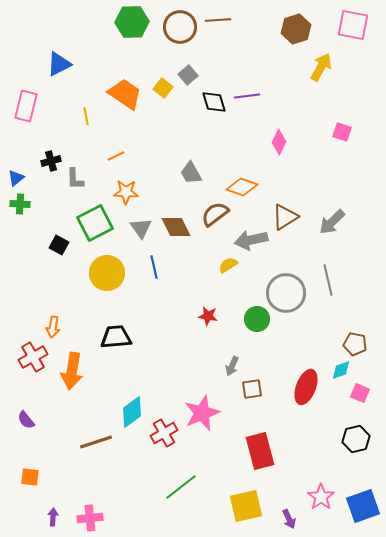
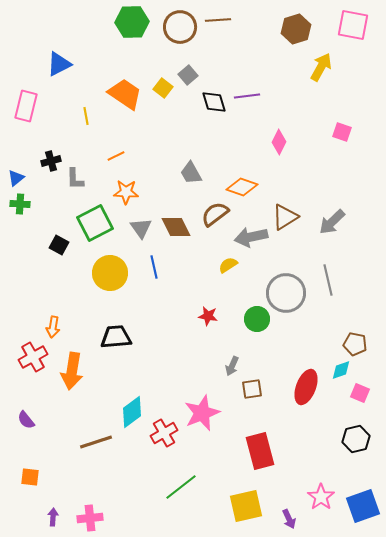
gray arrow at (251, 240): moved 3 px up
yellow circle at (107, 273): moved 3 px right
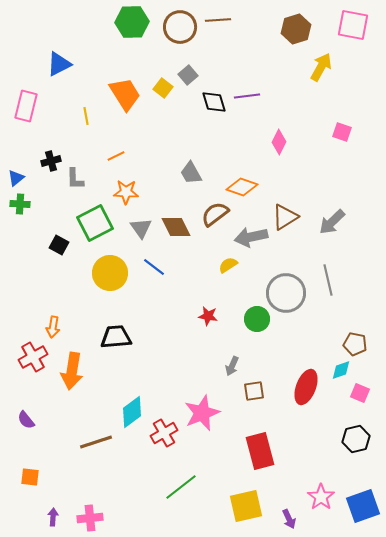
orange trapezoid at (125, 94): rotated 24 degrees clockwise
blue line at (154, 267): rotated 40 degrees counterclockwise
brown square at (252, 389): moved 2 px right, 2 px down
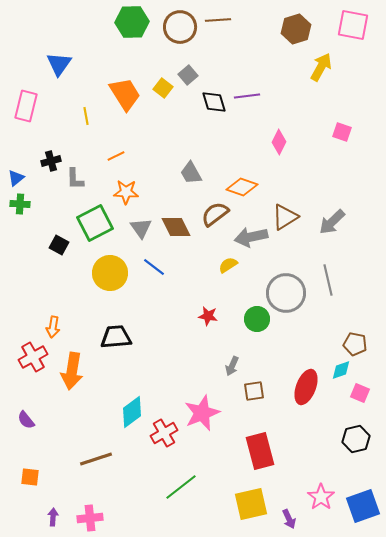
blue triangle at (59, 64): rotated 28 degrees counterclockwise
brown line at (96, 442): moved 17 px down
yellow square at (246, 506): moved 5 px right, 2 px up
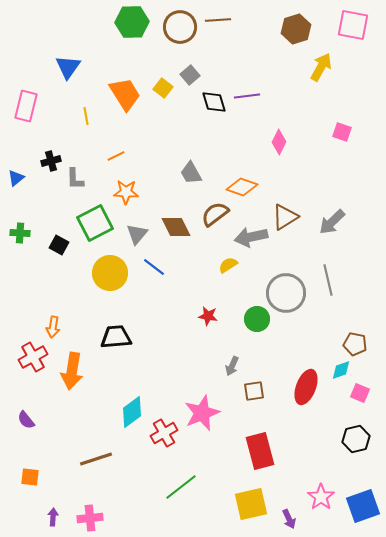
blue triangle at (59, 64): moved 9 px right, 3 px down
gray square at (188, 75): moved 2 px right
green cross at (20, 204): moved 29 px down
gray triangle at (141, 228): moved 4 px left, 6 px down; rotated 15 degrees clockwise
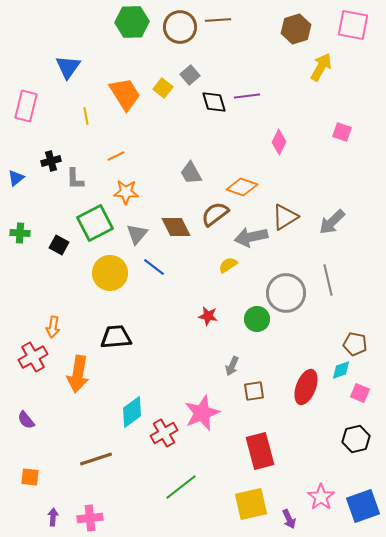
orange arrow at (72, 371): moved 6 px right, 3 px down
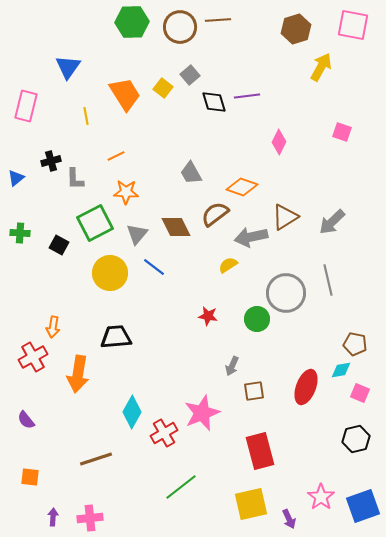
cyan diamond at (341, 370): rotated 10 degrees clockwise
cyan diamond at (132, 412): rotated 24 degrees counterclockwise
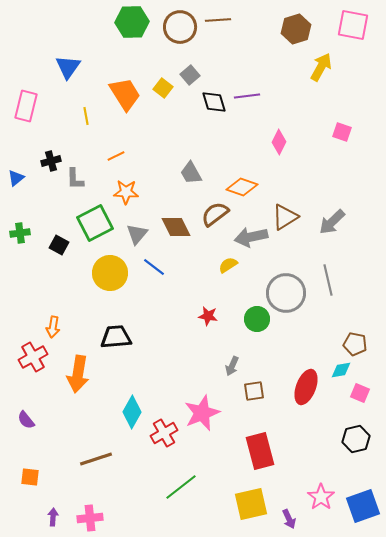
green cross at (20, 233): rotated 12 degrees counterclockwise
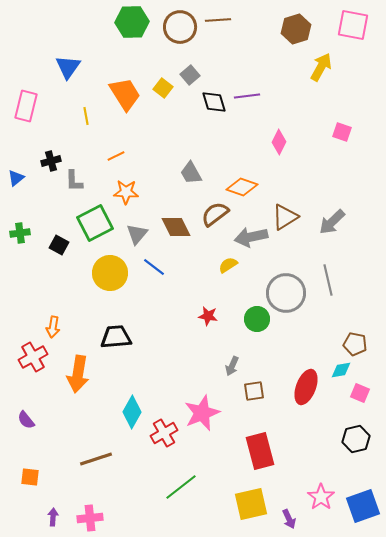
gray L-shape at (75, 179): moved 1 px left, 2 px down
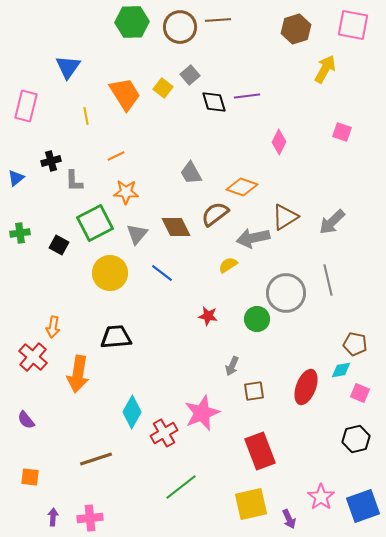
yellow arrow at (321, 67): moved 4 px right, 2 px down
gray arrow at (251, 237): moved 2 px right, 1 px down
blue line at (154, 267): moved 8 px right, 6 px down
red cross at (33, 357): rotated 20 degrees counterclockwise
red rectangle at (260, 451): rotated 6 degrees counterclockwise
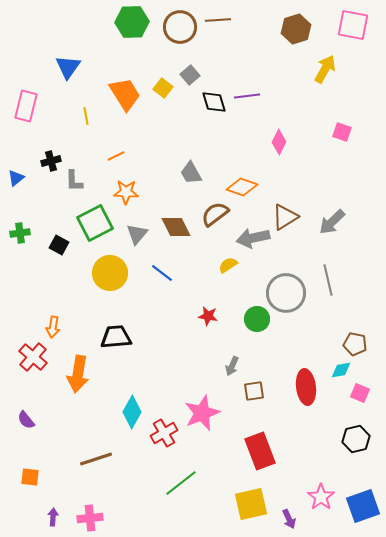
red ellipse at (306, 387): rotated 28 degrees counterclockwise
green line at (181, 487): moved 4 px up
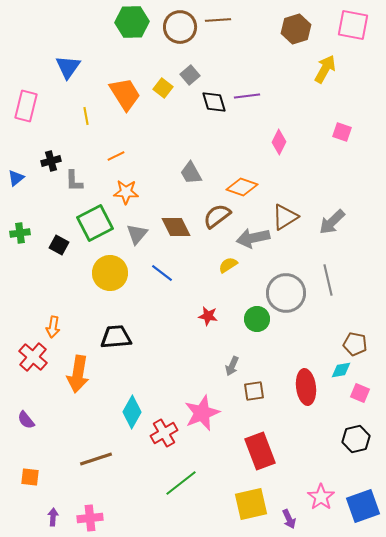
brown semicircle at (215, 214): moved 2 px right, 2 px down
